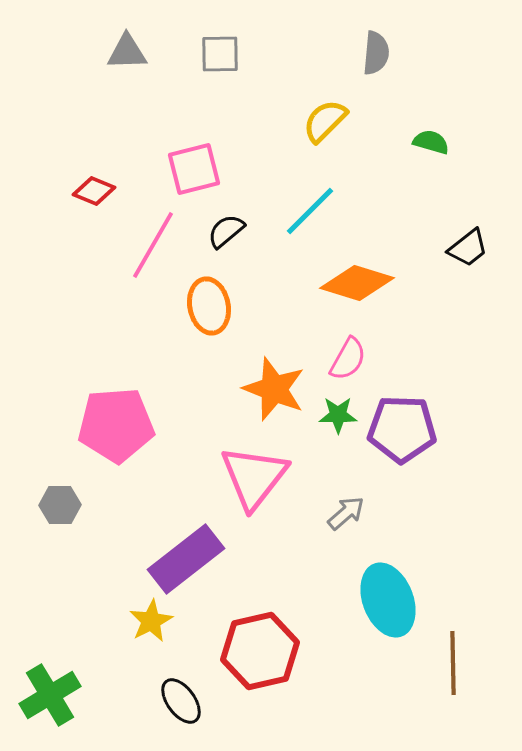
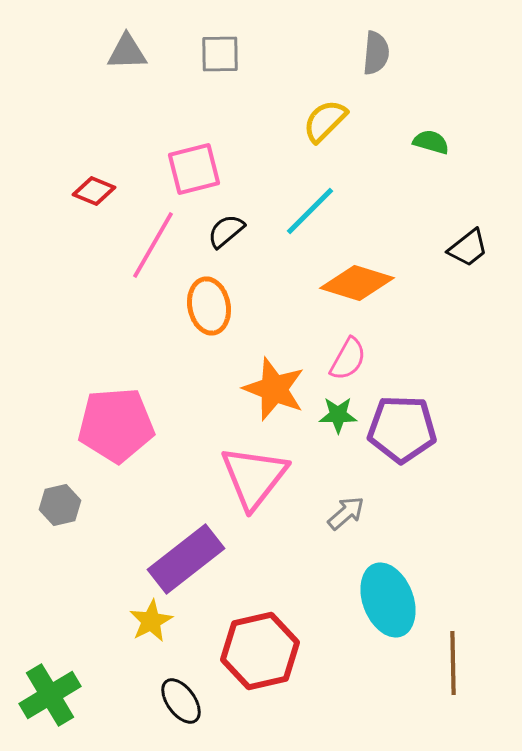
gray hexagon: rotated 12 degrees counterclockwise
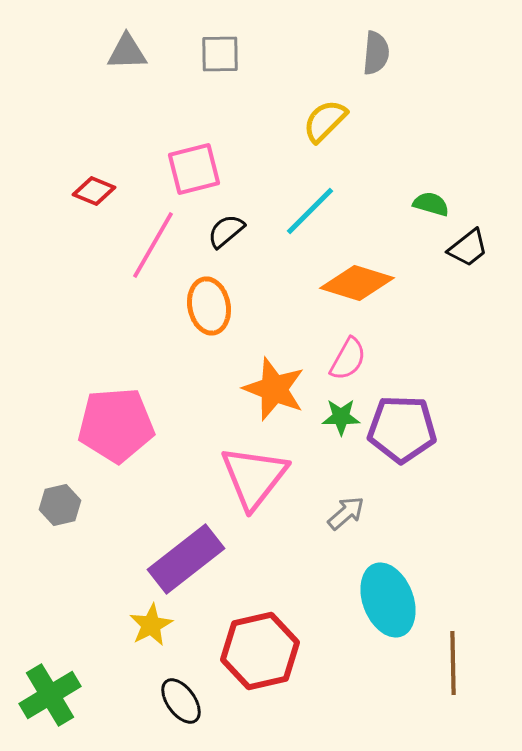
green semicircle: moved 62 px down
green star: moved 3 px right, 2 px down
yellow star: moved 4 px down
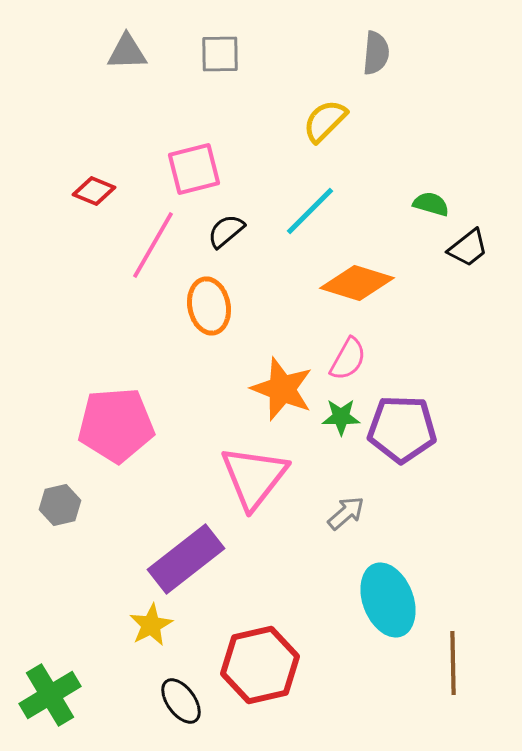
orange star: moved 8 px right
red hexagon: moved 14 px down
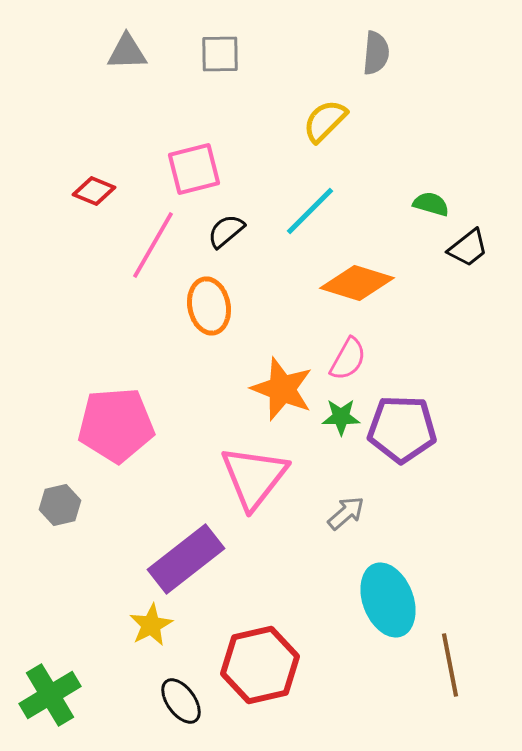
brown line: moved 3 px left, 2 px down; rotated 10 degrees counterclockwise
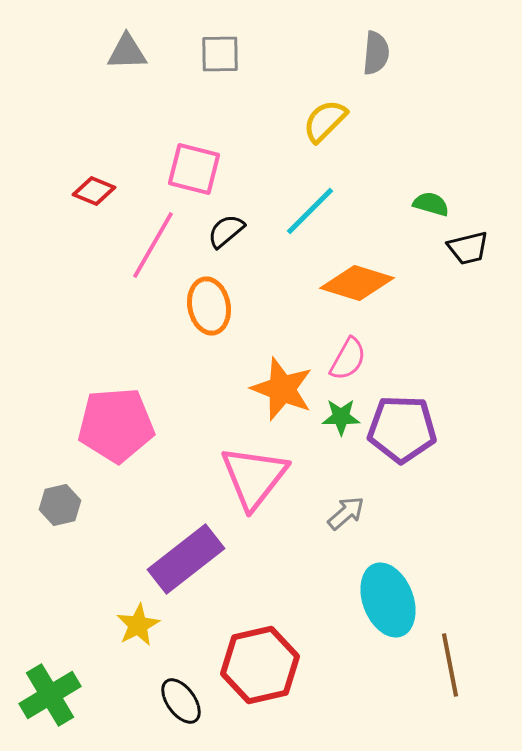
pink square: rotated 28 degrees clockwise
black trapezoid: rotated 24 degrees clockwise
yellow star: moved 13 px left
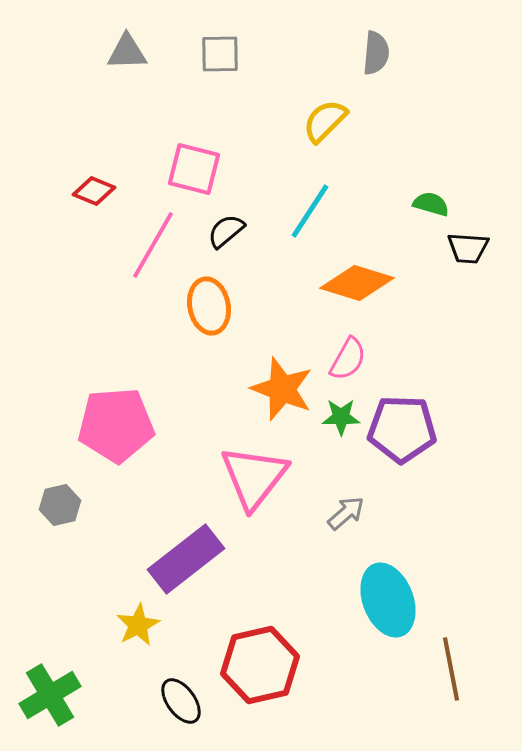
cyan line: rotated 12 degrees counterclockwise
black trapezoid: rotated 18 degrees clockwise
brown line: moved 1 px right, 4 px down
